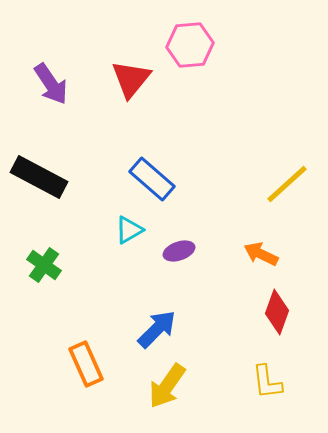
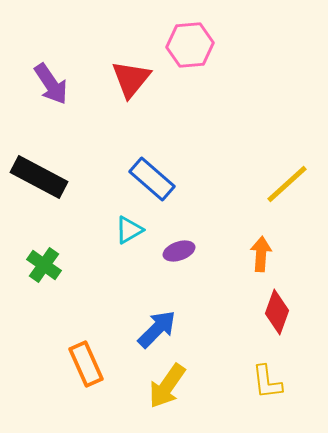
orange arrow: rotated 68 degrees clockwise
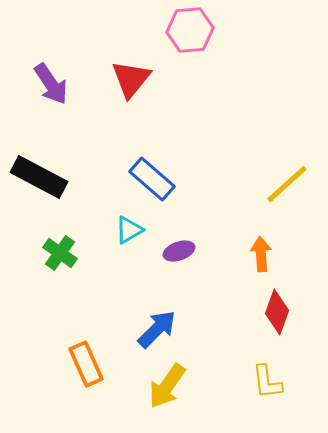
pink hexagon: moved 15 px up
orange arrow: rotated 8 degrees counterclockwise
green cross: moved 16 px right, 12 px up
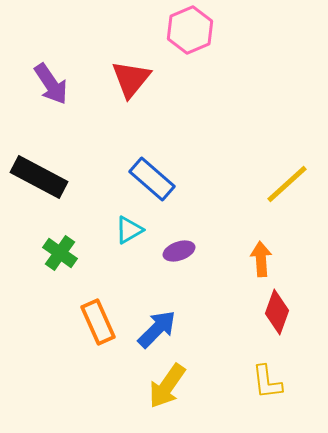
pink hexagon: rotated 18 degrees counterclockwise
orange arrow: moved 5 px down
orange rectangle: moved 12 px right, 42 px up
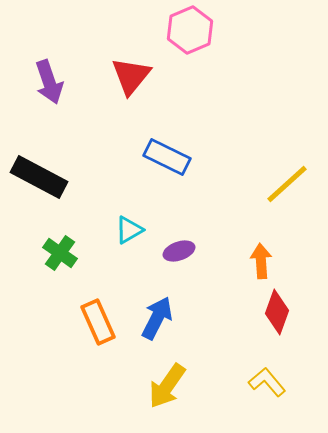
red triangle: moved 3 px up
purple arrow: moved 2 px left, 2 px up; rotated 15 degrees clockwise
blue rectangle: moved 15 px right, 22 px up; rotated 15 degrees counterclockwise
orange arrow: moved 2 px down
blue arrow: moved 11 px up; rotated 18 degrees counterclockwise
yellow L-shape: rotated 147 degrees clockwise
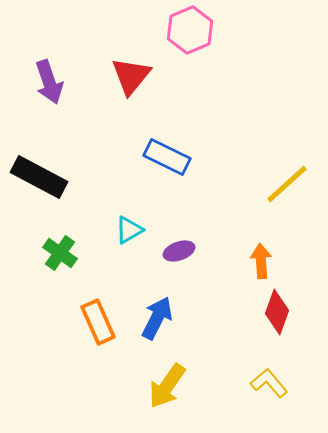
yellow L-shape: moved 2 px right, 1 px down
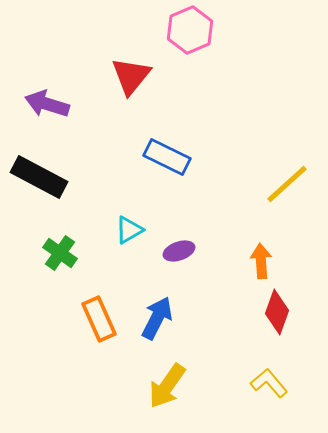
purple arrow: moved 2 px left, 22 px down; rotated 126 degrees clockwise
orange rectangle: moved 1 px right, 3 px up
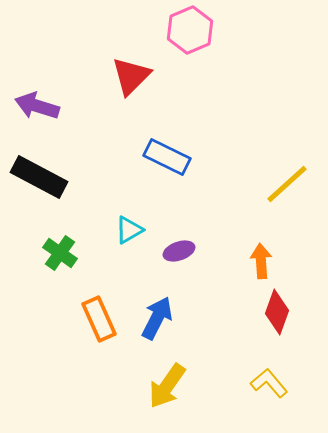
red triangle: rotated 6 degrees clockwise
purple arrow: moved 10 px left, 2 px down
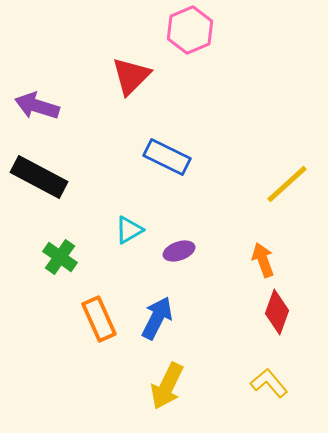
green cross: moved 4 px down
orange arrow: moved 2 px right, 1 px up; rotated 16 degrees counterclockwise
yellow arrow: rotated 9 degrees counterclockwise
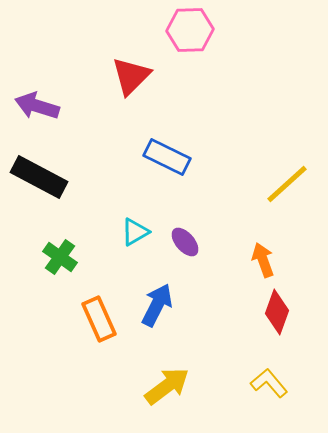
pink hexagon: rotated 21 degrees clockwise
cyan triangle: moved 6 px right, 2 px down
purple ellipse: moved 6 px right, 9 px up; rotated 68 degrees clockwise
blue arrow: moved 13 px up
yellow arrow: rotated 153 degrees counterclockwise
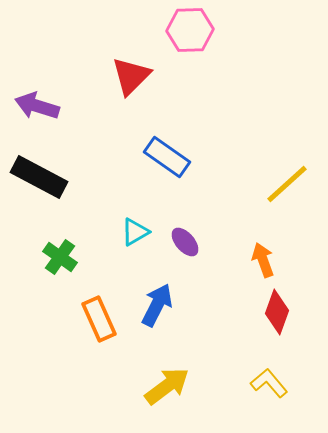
blue rectangle: rotated 9 degrees clockwise
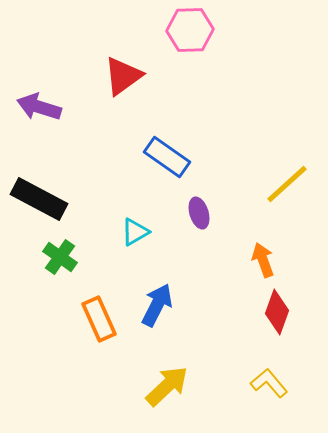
red triangle: moved 8 px left; rotated 9 degrees clockwise
purple arrow: moved 2 px right, 1 px down
black rectangle: moved 22 px down
purple ellipse: moved 14 px right, 29 px up; rotated 24 degrees clockwise
yellow arrow: rotated 6 degrees counterclockwise
